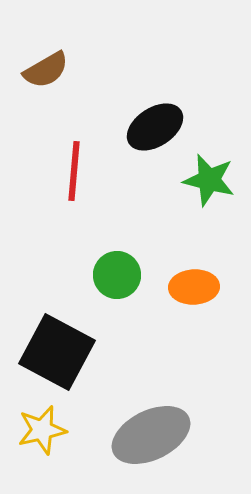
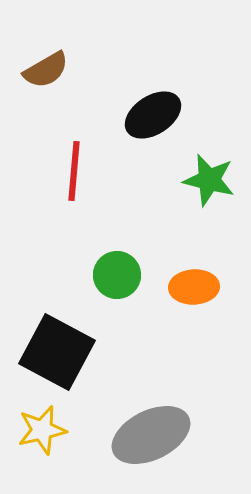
black ellipse: moved 2 px left, 12 px up
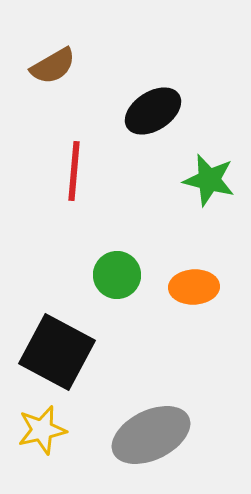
brown semicircle: moved 7 px right, 4 px up
black ellipse: moved 4 px up
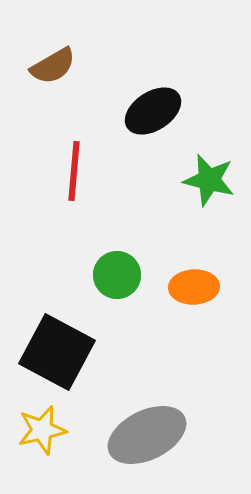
gray ellipse: moved 4 px left
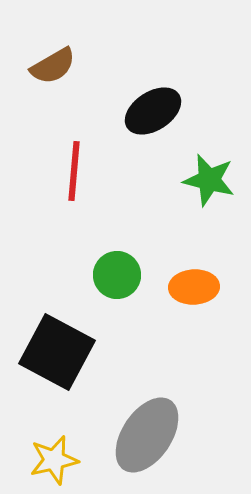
yellow star: moved 12 px right, 30 px down
gray ellipse: rotated 30 degrees counterclockwise
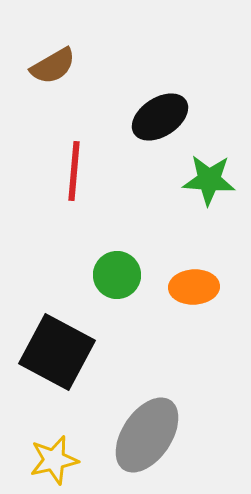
black ellipse: moved 7 px right, 6 px down
green star: rotated 10 degrees counterclockwise
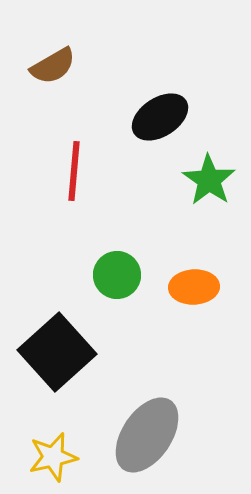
green star: rotated 30 degrees clockwise
black square: rotated 20 degrees clockwise
yellow star: moved 1 px left, 3 px up
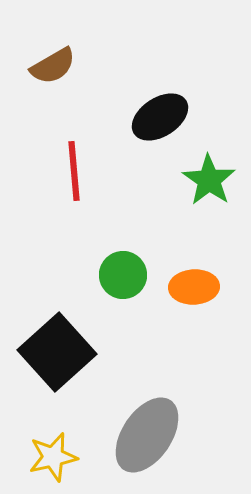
red line: rotated 10 degrees counterclockwise
green circle: moved 6 px right
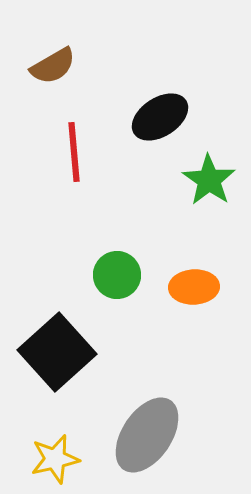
red line: moved 19 px up
green circle: moved 6 px left
yellow star: moved 2 px right, 2 px down
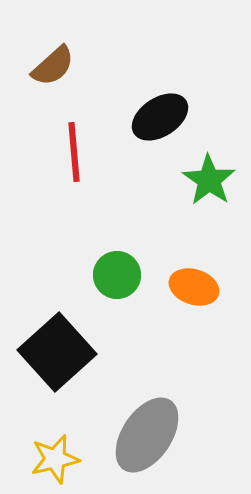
brown semicircle: rotated 12 degrees counterclockwise
orange ellipse: rotated 21 degrees clockwise
